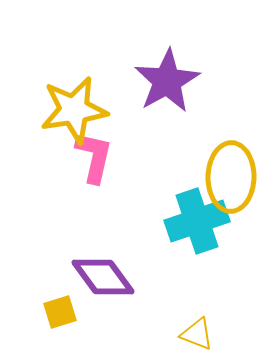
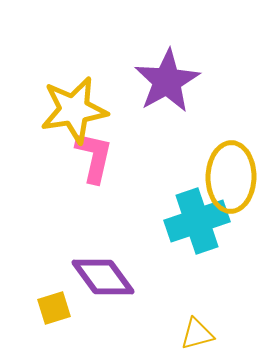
yellow square: moved 6 px left, 4 px up
yellow triangle: rotated 36 degrees counterclockwise
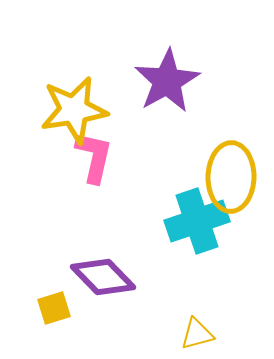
purple diamond: rotated 8 degrees counterclockwise
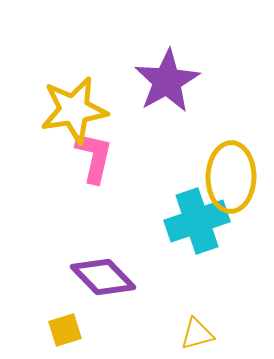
yellow square: moved 11 px right, 22 px down
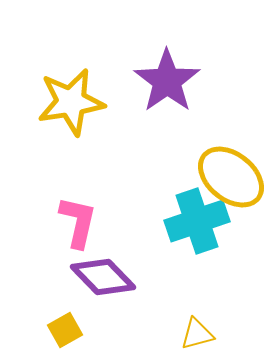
purple star: rotated 6 degrees counterclockwise
yellow star: moved 3 px left, 8 px up
pink L-shape: moved 16 px left, 65 px down
yellow ellipse: rotated 52 degrees counterclockwise
yellow square: rotated 12 degrees counterclockwise
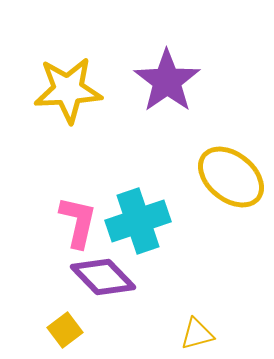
yellow star: moved 3 px left, 12 px up; rotated 6 degrees clockwise
cyan cross: moved 59 px left
yellow square: rotated 8 degrees counterclockwise
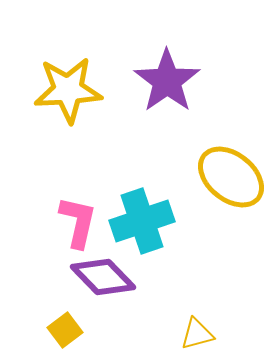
cyan cross: moved 4 px right
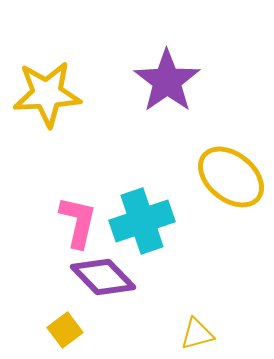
yellow star: moved 21 px left, 4 px down
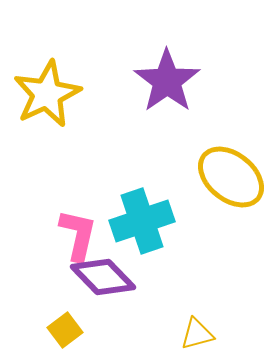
yellow star: rotated 22 degrees counterclockwise
pink L-shape: moved 13 px down
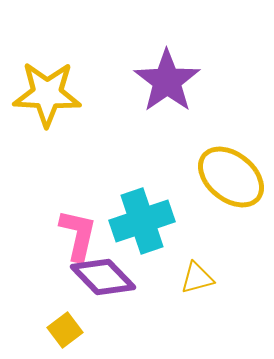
yellow star: rotated 28 degrees clockwise
yellow triangle: moved 56 px up
